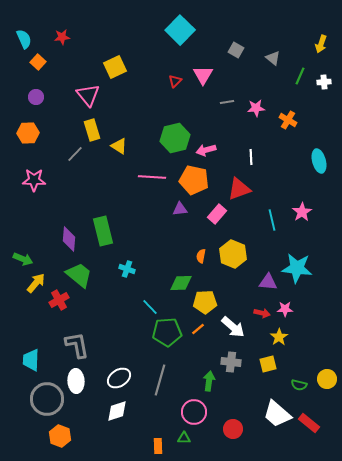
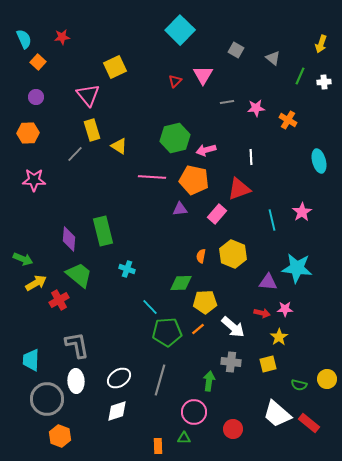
yellow arrow at (36, 283): rotated 20 degrees clockwise
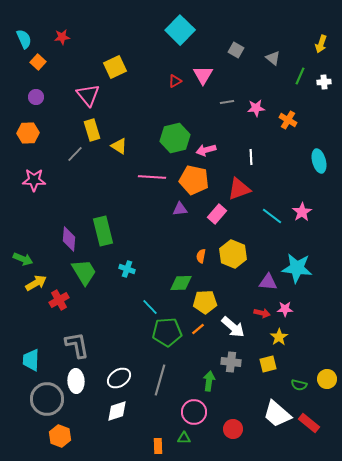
red triangle at (175, 81): rotated 16 degrees clockwise
cyan line at (272, 220): moved 4 px up; rotated 40 degrees counterclockwise
green trapezoid at (79, 275): moved 5 px right, 3 px up; rotated 20 degrees clockwise
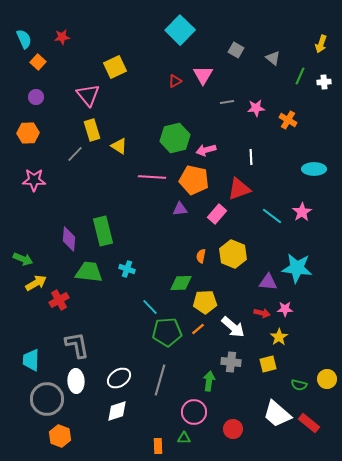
cyan ellipse at (319, 161): moved 5 px left, 8 px down; rotated 75 degrees counterclockwise
green trapezoid at (84, 272): moved 5 px right; rotated 52 degrees counterclockwise
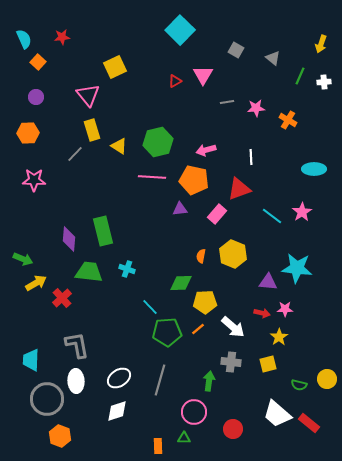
green hexagon at (175, 138): moved 17 px left, 4 px down
red cross at (59, 300): moved 3 px right, 2 px up; rotated 12 degrees counterclockwise
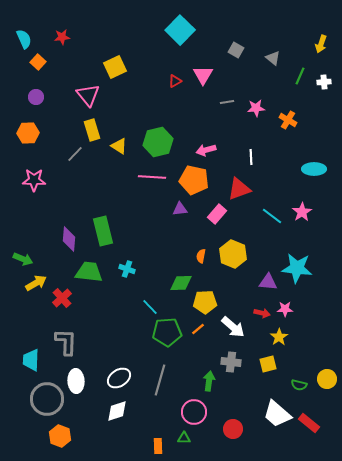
gray L-shape at (77, 345): moved 11 px left, 3 px up; rotated 12 degrees clockwise
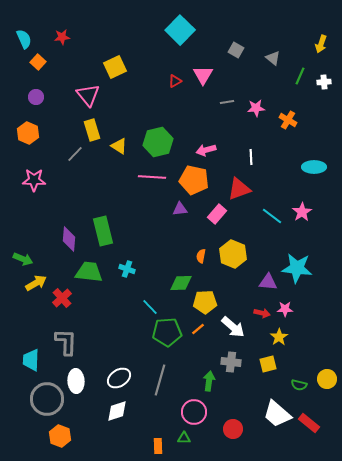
orange hexagon at (28, 133): rotated 25 degrees clockwise
cyan ellipse at (314, 169): moved 2 px up
